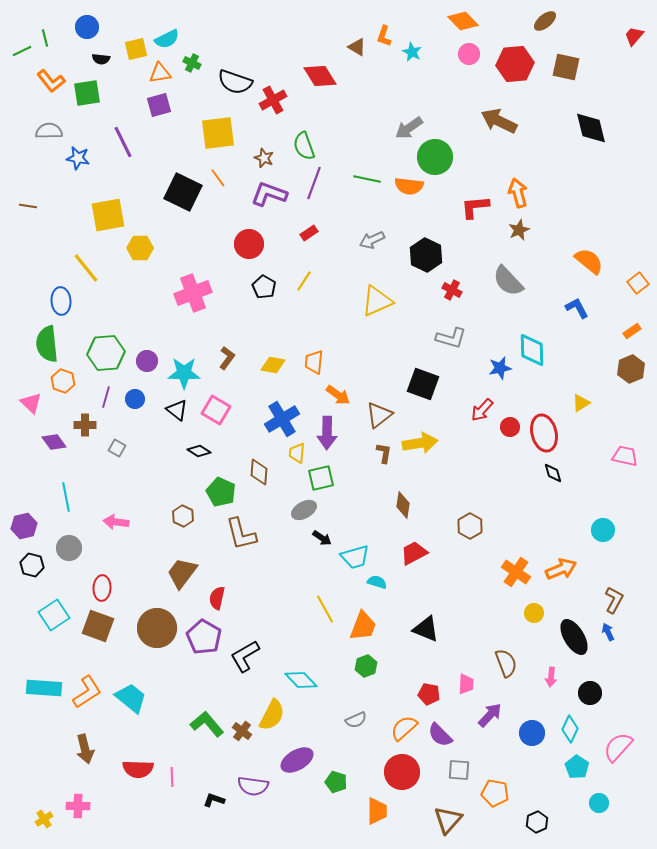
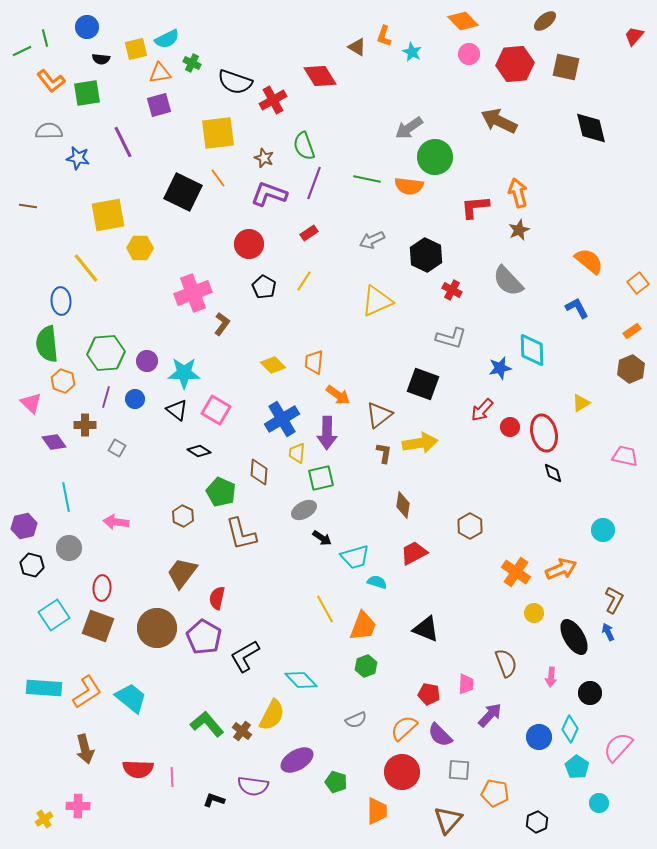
brown L-shape at (227, 358): moved 5 px left, 34 px up
yellow diamond at (273, 365): rotated 35 degrees clockwise
blue circle at (532, 733): moved 7 px right, 4 px down
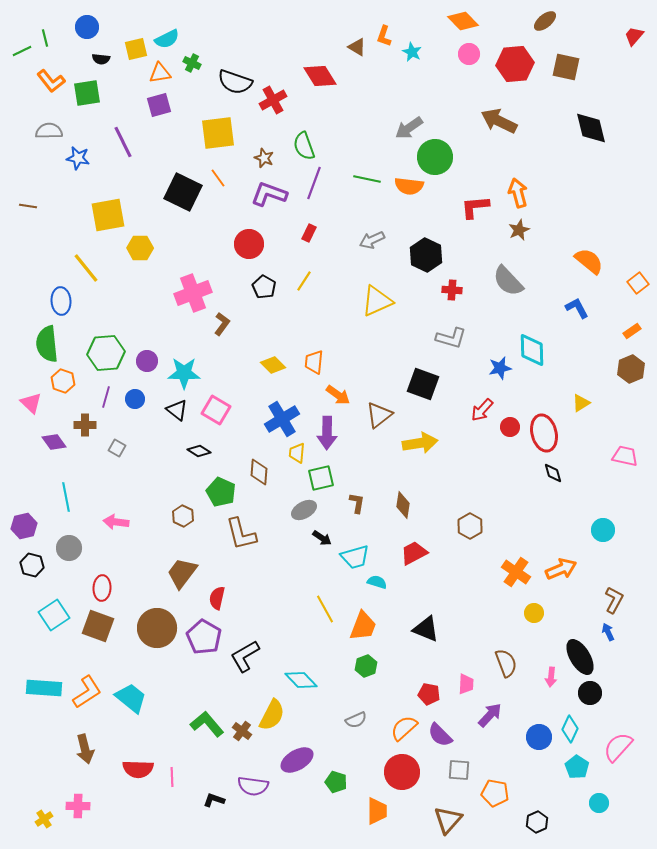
red rectangle at (309, 233): rotated 30 degrees counterclockwise
red cross at (452, 290): rotated 24 degrees counterclockwise
brown L-shape at (384, 453): moved 27 px left, 50 px down
black ellipse at (574, 637): moved 6 px right, 20 px down
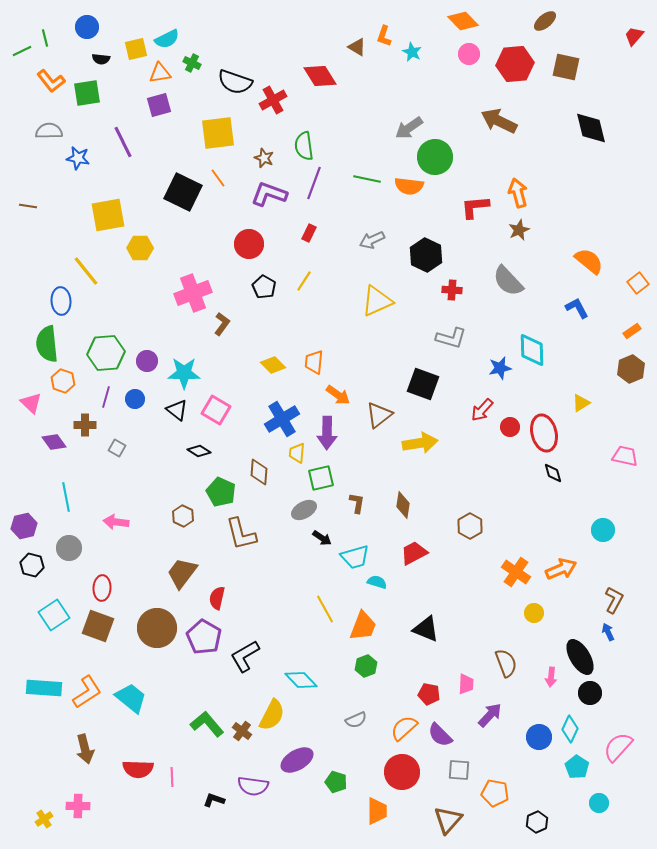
green semicircle at (304, 146): rotated 12 degrees clockwise
yellow line at (86, 268): moved 3 px down
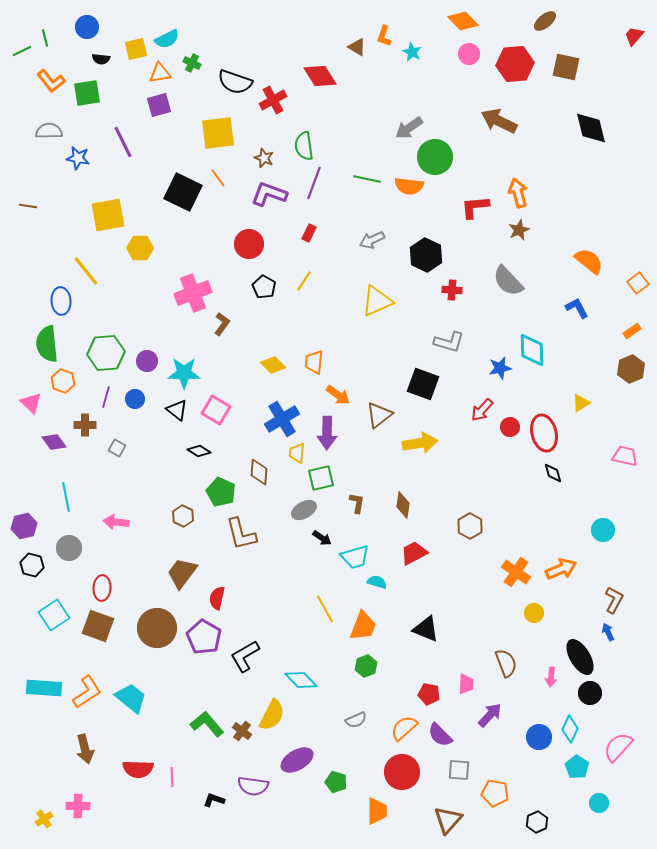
gray L-shape at (451, 338): moved 2 px left, 4 px down
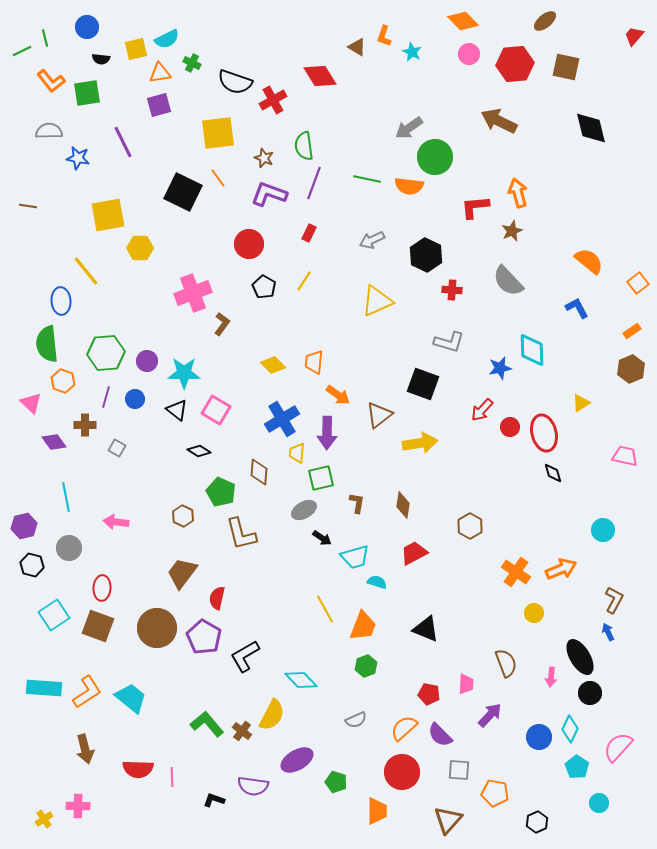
brown star at (519, 230): moved 7 px left, 1 px down
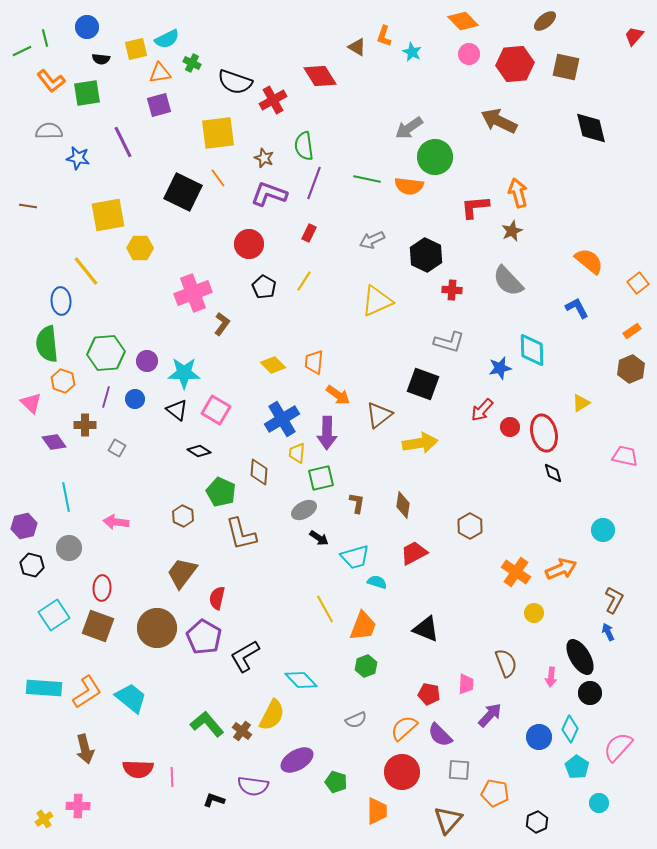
black arrow at (322, 538): moved 3 px left
